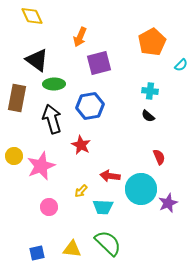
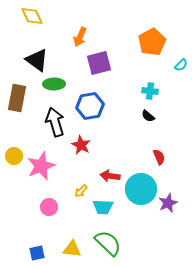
black arrow: moved 3 px right, 3 px down
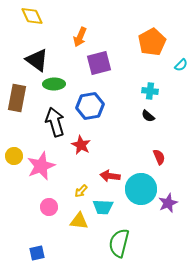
green semicircle: moved 11 px right; rotated 120 degrees counterclockwise
yellow triangle: moved 7 px right, 28 px up
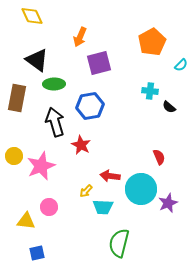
black semicircle: moved 21 px right, 9 px up
yellow arrow: moved 5 px right
yellow triangle: moved 53 px left
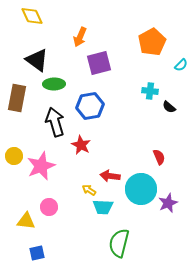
yellow arrow: moved 3 px right, 1 px up; rotated 80 degrees clockwise
